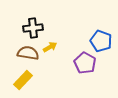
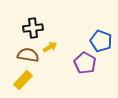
brown semicircle: moved 2 px down
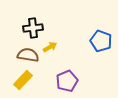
purple pentagon: moved 18 px left, 18 px down; rotated 20 degrees clockwise
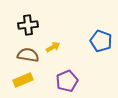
black cross: moved 5 px left, 3 px up
yellow arrow: moved 3 px right
yellow rectangle: rotated 24 degrees clockwise
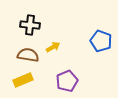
black cross: moved 2 px right; rotated 12 degrees clockwise
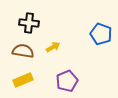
black cross: moved 1 px left, 2 px up
blue pentagon: moved 7 px up
brown semicircle: moved 5 px left, 4 px up
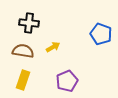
yellow rectangle: rotated 48 degrees counterclockwise
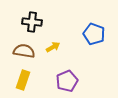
black cross: moved 3 px right, 1 px up
blue pentagon: moved 7 px left
brown semicircle: moved 1 px right
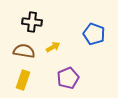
purple pentagon: moved 1 px right, 3 px up
